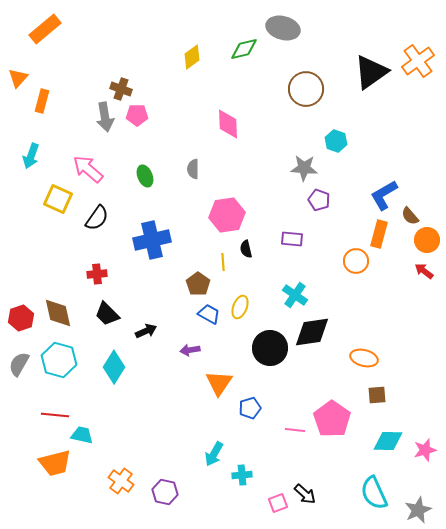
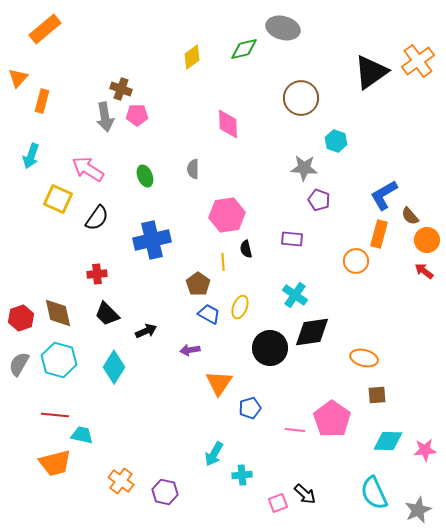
brown circle at (306, 89): moved 5 px left, 9 px down
pink arrow at (88, 169): rotated 8 degrees counterclockwise
pink star at (425, 450): rotated 10 degrees clockwise
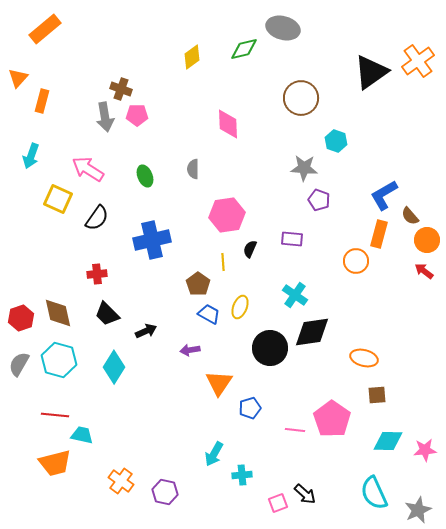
black semicircle at (246, 249): moved 4 px right; rotated 36 degrees clockwise
